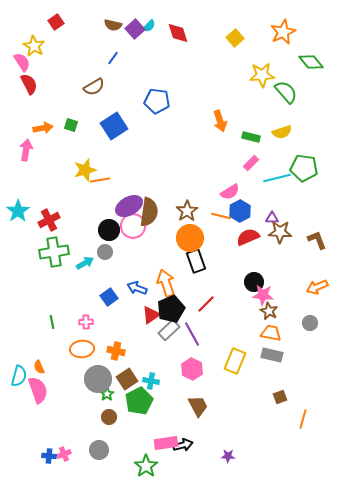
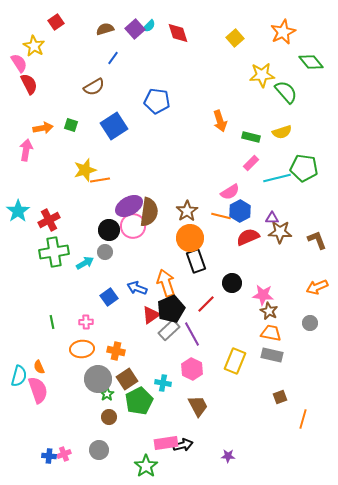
brown semicircle at (113, 25): moved 8 px left, 4 px down; rotated 150 degrees clockwise
pink semicircle at (22, 62): moved 3 px left, 1 px down
black circle at (254, 282): moved 22 px left, 1 px down
cyan cross at (151, 381): moved 12 px right, 2 px down
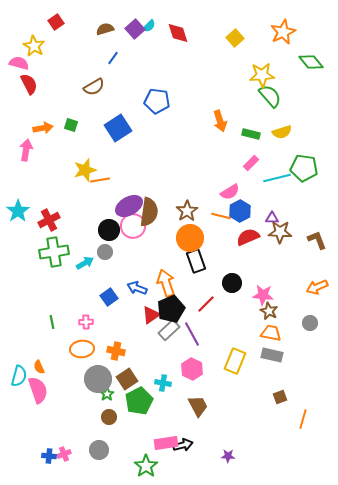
pink semicircle at (19, 63): rotated 42 degrees counterclockwise
green semicircle at (286, 92): moved 16 px left, 4 px down
blue square at (114, 126): moved 4 px right, 2 px down
green rectangle at (251, 137): moved 3 px up
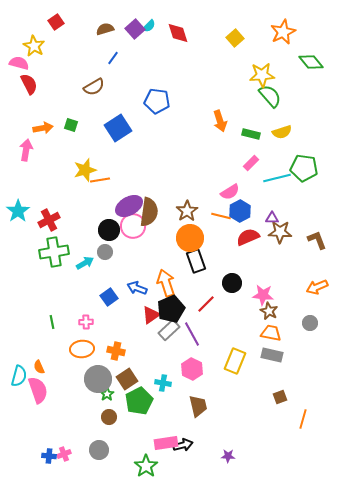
brown trapezoid at (198, 406): rotated 15 degrees clockwise
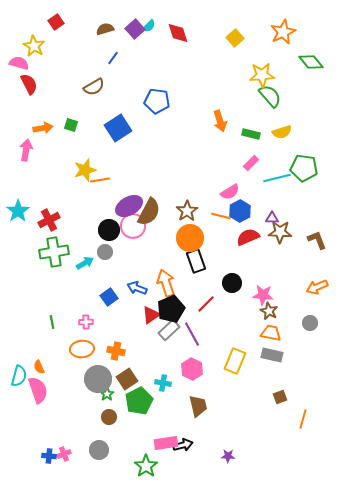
brown semicircle at (149, 212): rotated 20 degrees clockwise
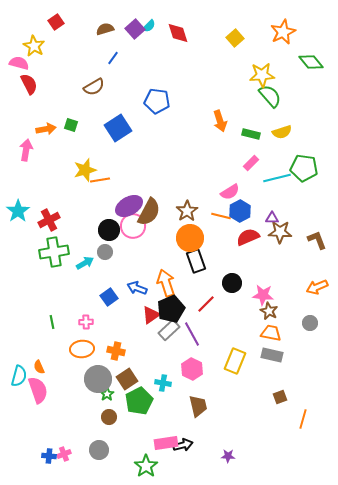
orange arrow at (43, 128): moved 3 px right, 1 px down
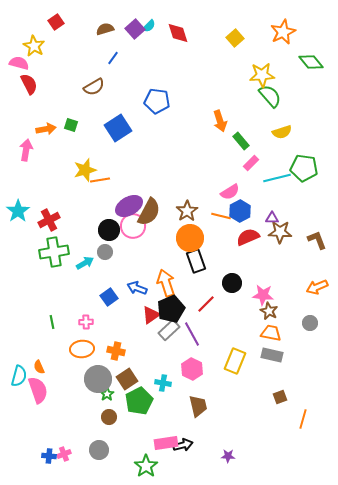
green rectangle at (251, 134): moved 10 px left, 7 px down; rotated 36 degrees clockwise
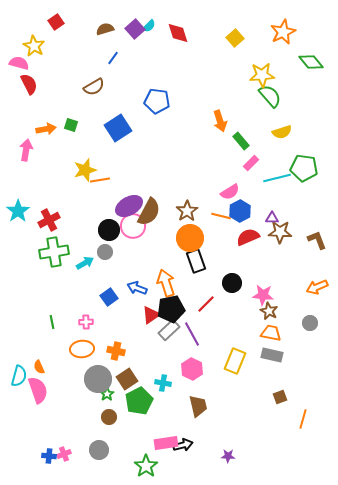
black pentagon at (171, 309): rotated 12 degrees clockwise
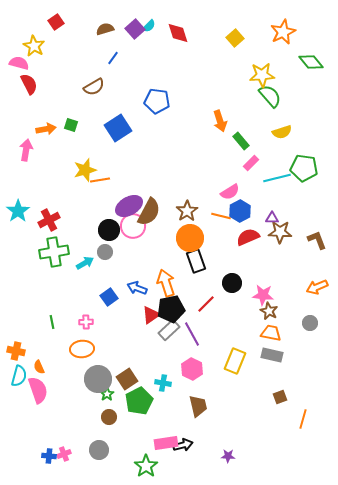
orange cross at (116, 351): moved 100 px left
